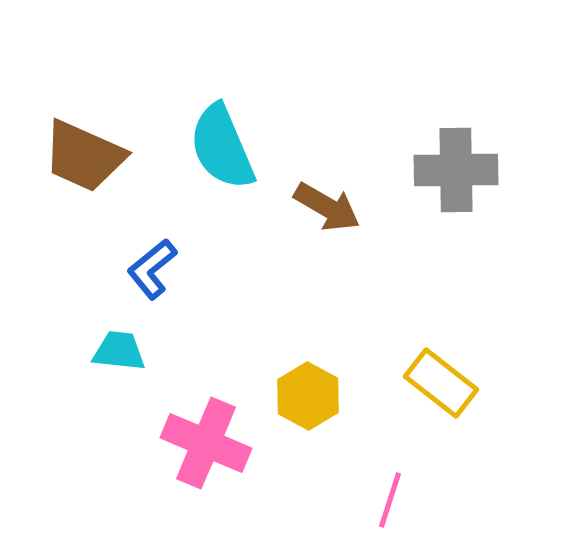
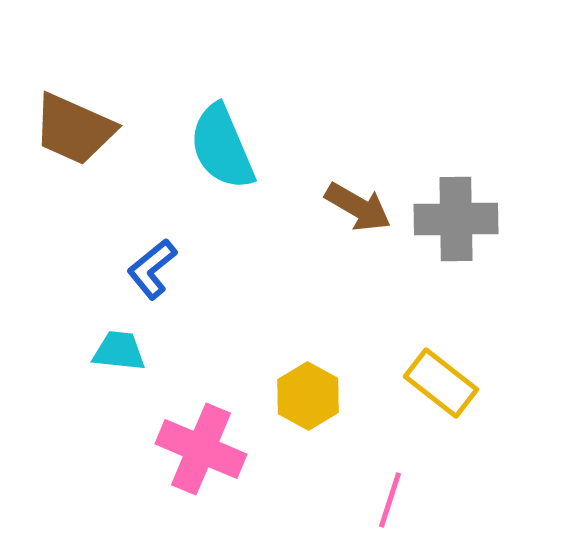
brown trapezoid: moved 10 px left, 27 px up
gray cross: moved 49 px down
brown arrow: moved 31 px right
pink cross: moved 5 px left, 6 px down
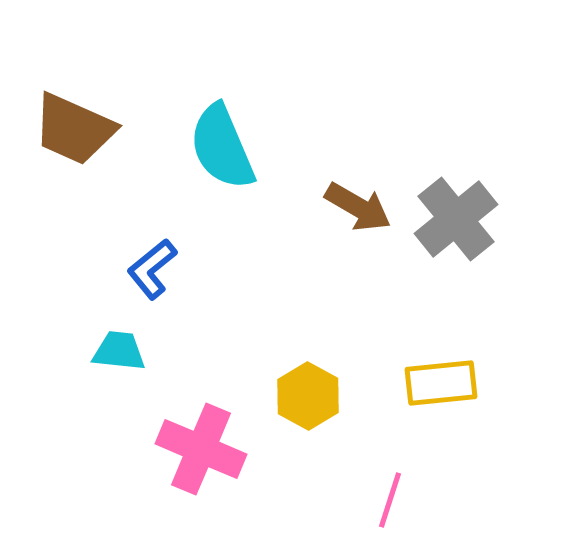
gray cross: rotated 38 degrees counterclockwise
yellow rectangle: rotated 44 degrees counterclockwise
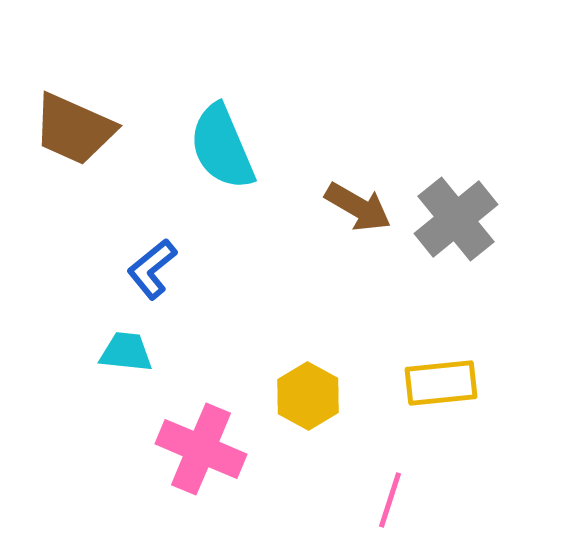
cyan trapezoid: moved 7 px right, 1 px down
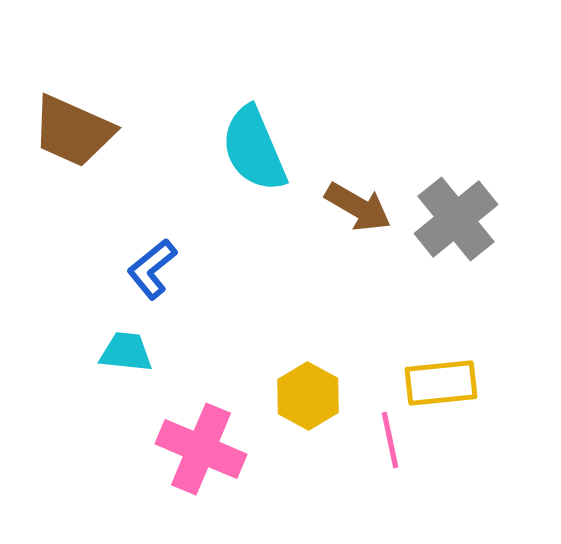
brown trapezoid: moved 1 px left, 2 px down
cyan semicircle: moved 32 px right, 2 px down
pink line: moved 60 px up; rotated 30 degrees counterclockwise
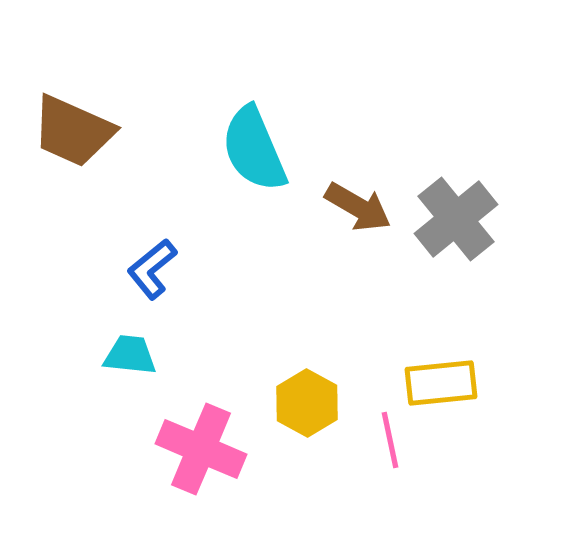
cyan trapezoid: moved 4 px right, 3 px down
yellow hexagon: moved 1 px left, 7 px down
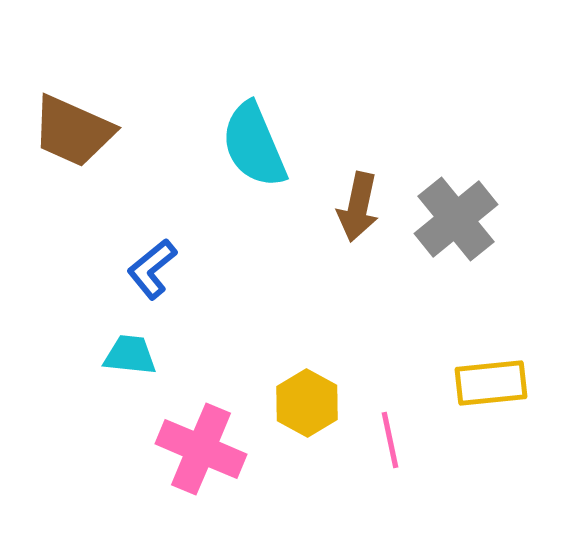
cyan semicircle: moved 4 px up
brown arrow: rotated 72 degrees clockwise
yellow rectangle: moved 50 px right
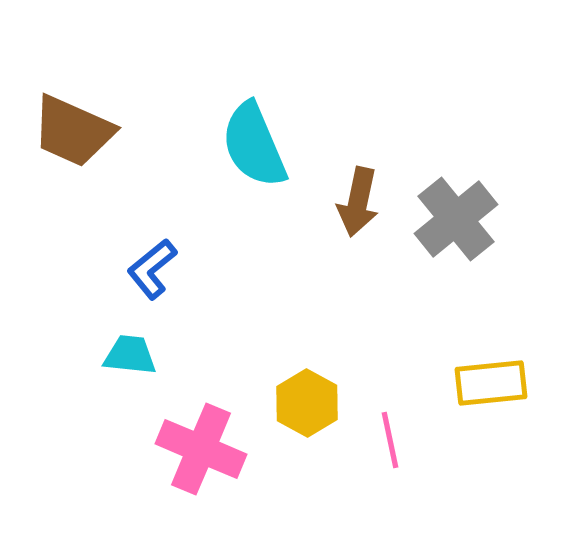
brown arrow: moved 5 px up
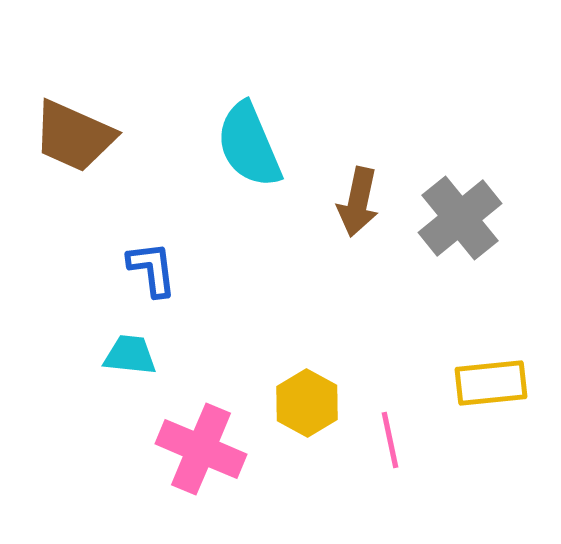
brown trapezoid: moved 1 px right, 5 px down
cyan semicircle: moved 5 px left
gray cross: moved 4 px right, 1 px up
blue L-shape: rotated 122 degrees clockwise
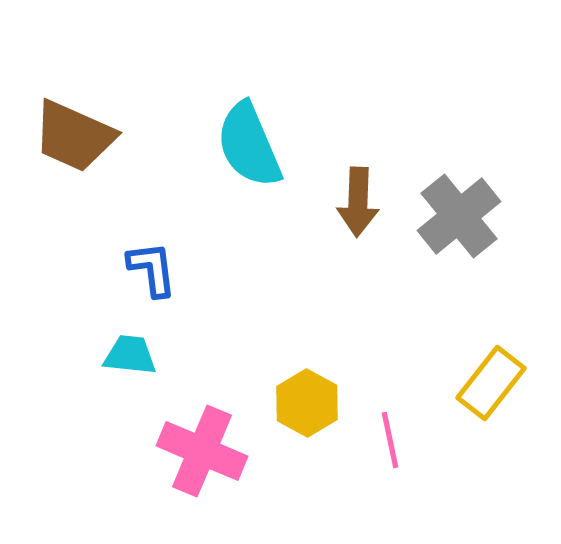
brown arrow: rotated 10 degrees counterclockwise
gray cross: moved 1 px left, 2 px up
yellow rectangle: rotated 46 degrees counterclockwise
pink cross: moved 1 px right, 2 px down
